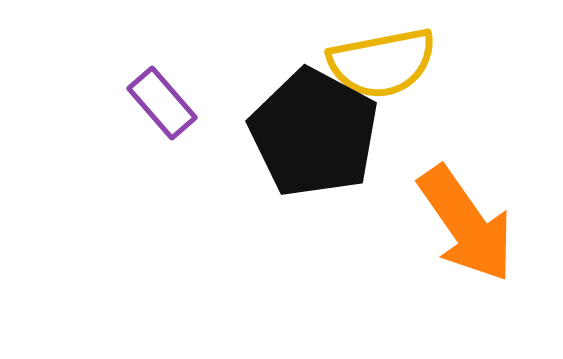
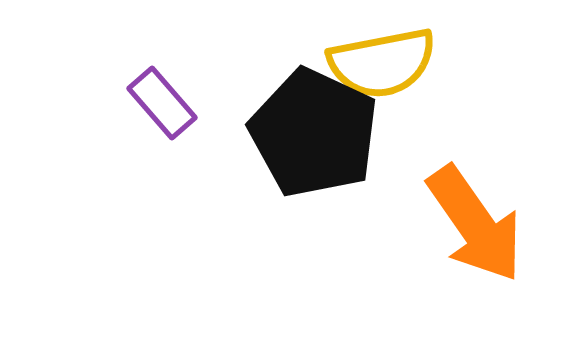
black pentagon: rotated 3 degrees counterclockwise
orange arrow: moved 9 px right
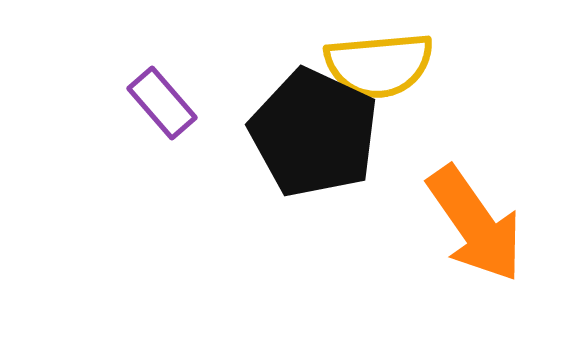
yellow semicircle: moved 3 px left, 2 px down; rotated 6 degrees clockwise
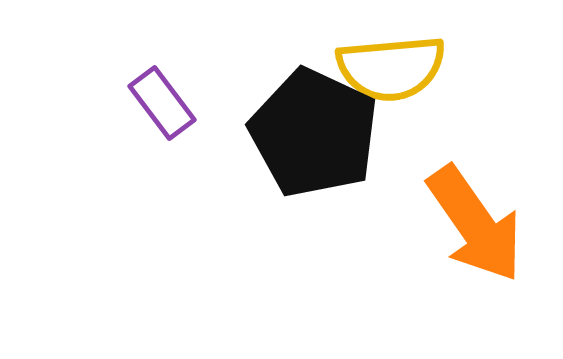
yellow semicircle: moved 12 px right, 3 px down
purple rectangle: rotated 4 degrees clockwise
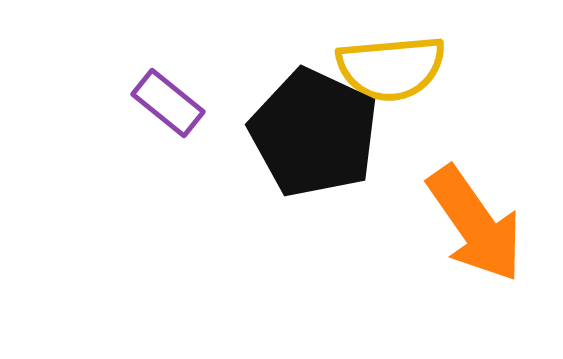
purple rectangle: moved 6 px right; rotated 14 degrees counterclockwise
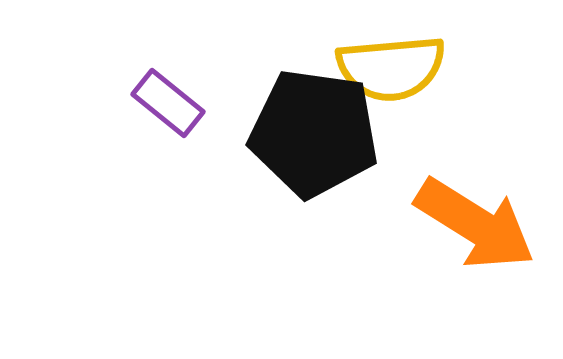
black pentagon: rotated 17 degrees counterclockwise
orange arrow: rotated 23 degrees counterclockwise
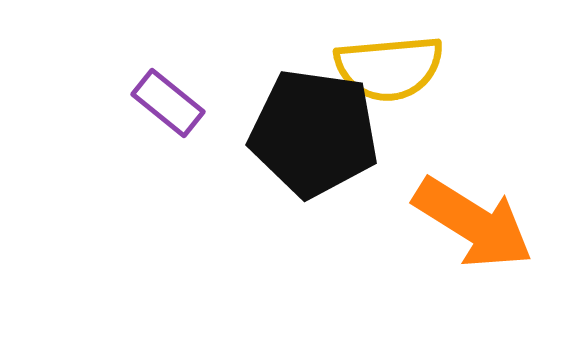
yellow semicircle: moved 2 px left
orange arrow: moved 2 px left, 1 px up
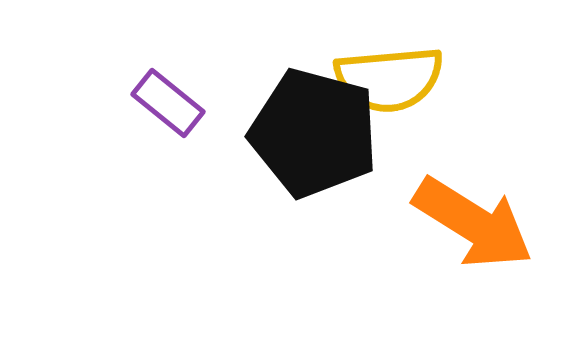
yellow semicircle: moved 11 px down
black pentagon: rotated 7 degrees clockwise
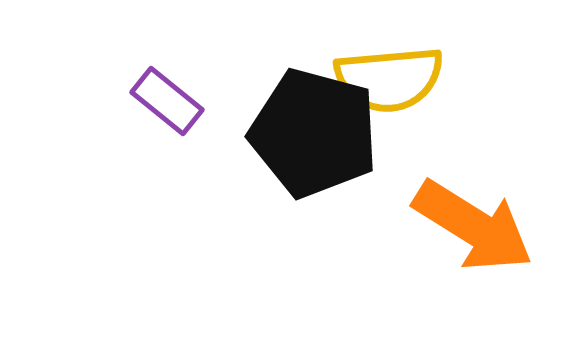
purple rectangle: moved 1 px left, 2 px up
orange arrow: moved 3 px down
